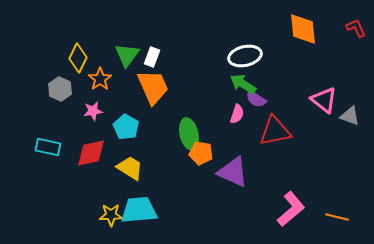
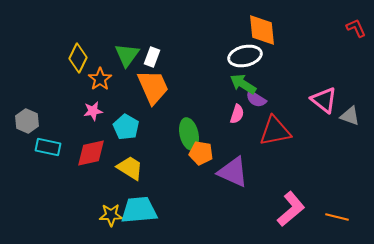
orange diamond: moved 41 px left, 1 px down
gray hexagon: moved 33 px left, 32 px down
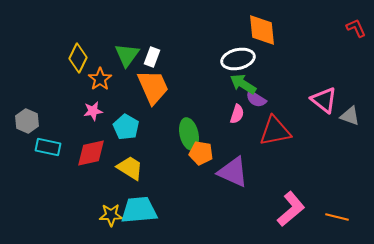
white ellipse: moved 7 px left, 3 px down
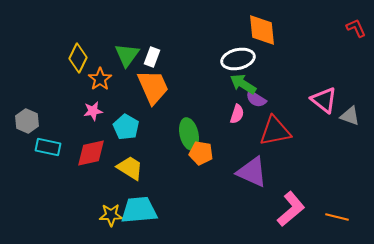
purple triangle: moved 19 px right
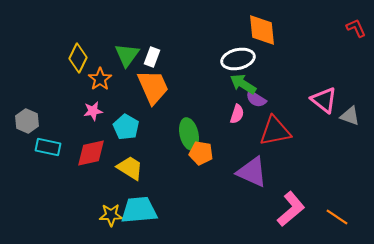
orange line: rotated 20 degrees clockwise
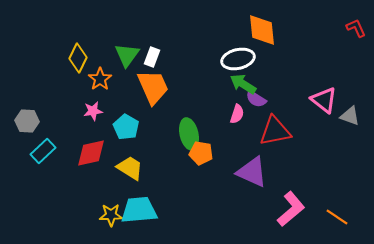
gray hexagon: rotated 20 degrees counterclockwise
cyan rectangle: moved 5 px left, 4 px down; rotated 55 degrees counterclockwise
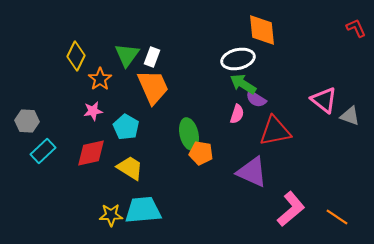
yellow diamond: moved 2 px left, 2 px up
cyan trapezoid: moved 4 px right
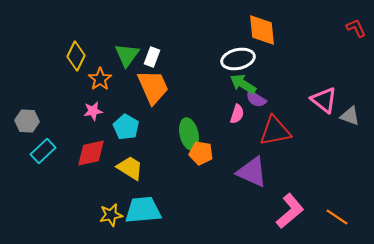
pink L-shape: moved 1 px left, 2 px down
yellow star: rotated 10 degrees counterclockwise
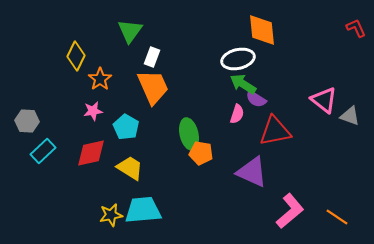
green triangle: moved 3 px right, 24 px up
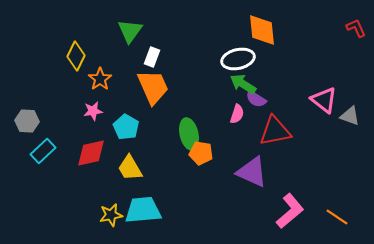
yellow trapezoid: rotated 152 degrees counterclockwise
